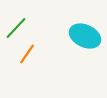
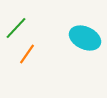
cyan ellipse: moved 2 px down
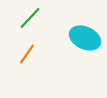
green line: moved 14 px right, 10 px up
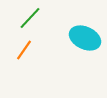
orange line: moved 3 px left, 4 px up
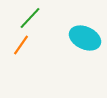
orange line: moved 3 px left, 5 px up
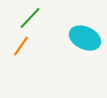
orange line: moved 1 px down
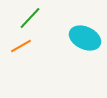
orange line: rotated 25 degrees clockwise
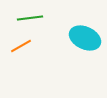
green line: rotated 40 degrees clockwise
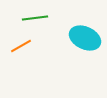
green line: moved 5 px right
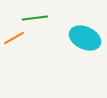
orange line: moved 7 px left, 8 px up
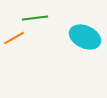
cyan ellipse: moved 1 px up
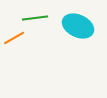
cyan ellipse: moved 7 px left, 11 px up
